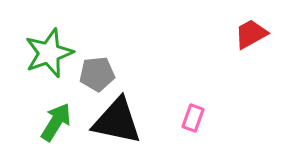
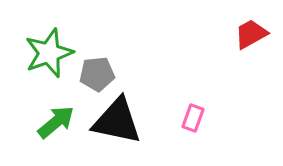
green arrow: rotated 18 degrees clockwise
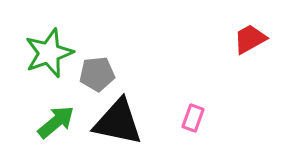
red trapezoid: moved 1 px left, 5 px down
black triangle: moved 1 px right, 1 px down
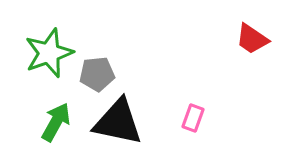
red trapezoid: moved 2 px right; rotated 117 degrees counterclockwise
green arrow: rotated 21 degrees counterclockwise
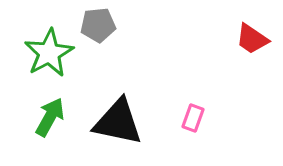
green star: rotated 9 degrees counterclockwise
gray pentagon: moved 1 px right, 49 px up
green arrow: moved 6 px left, 5 px up
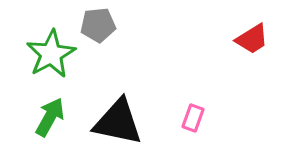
red trapezoid: rotated 66 degrees counterclockwise
green star: moved 2 px right, 1 px down
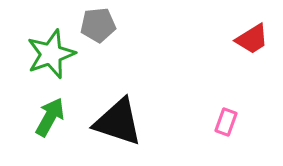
green star: rotated 9 degrees clockwise
pink rectangle: moved 33 px right, 4 px down
black triangle: rotated 6 degrees clockwise
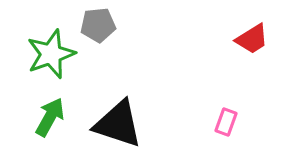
black triangle: moved 2 px down
